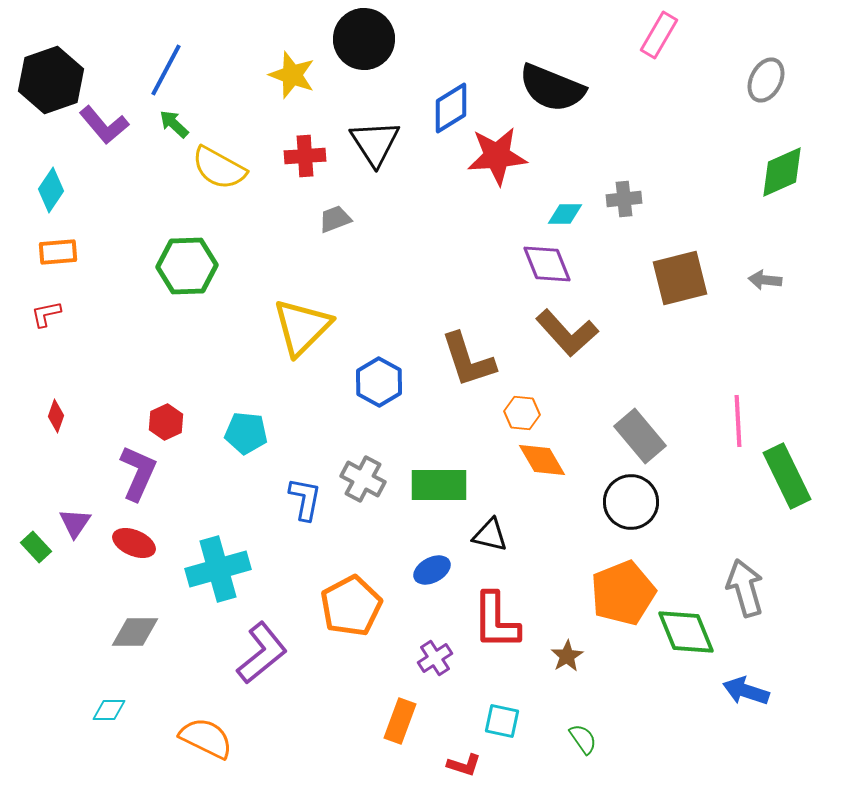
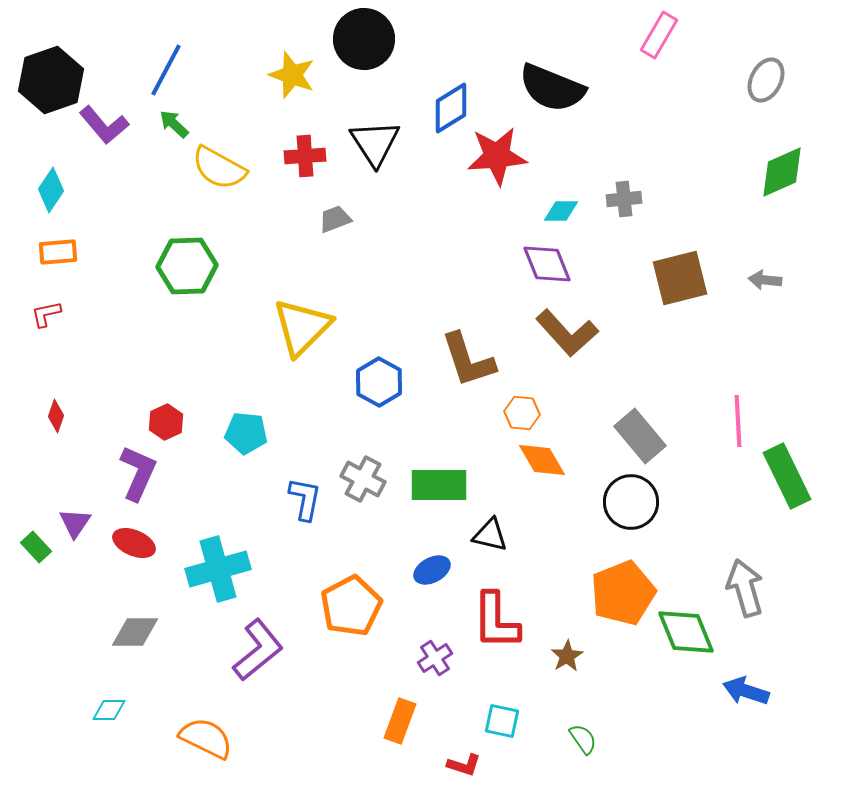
cyan diamond at (565, 214): moved 4 px left, 3 px up
purple L-shape at (262, 653): moved 4 px left, 3 px up
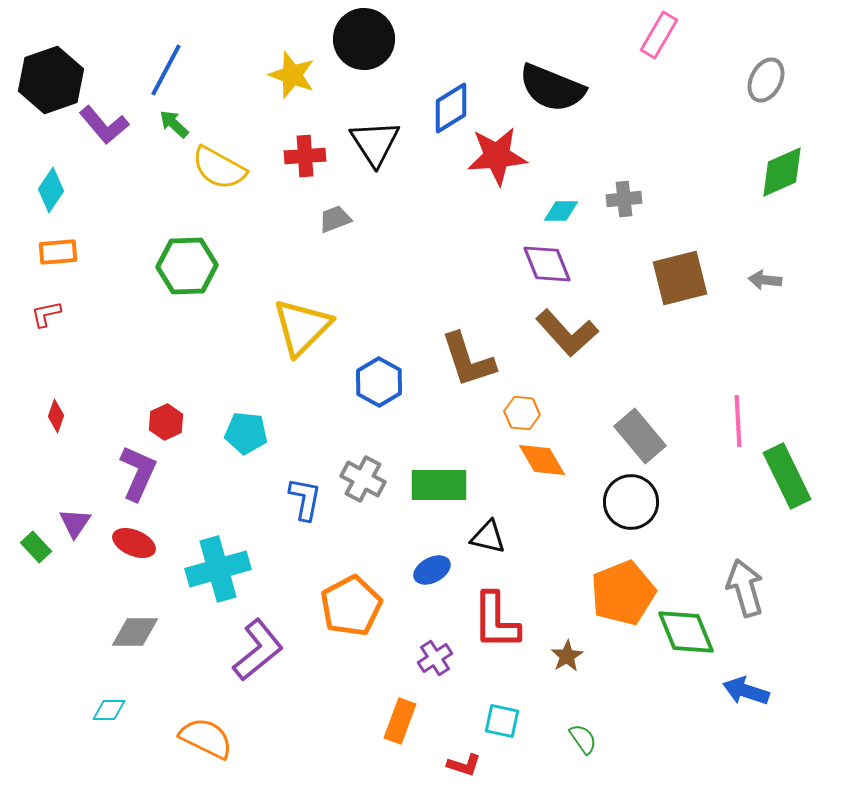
black triangle at (490, 535): moved 2 px left, 2 px down
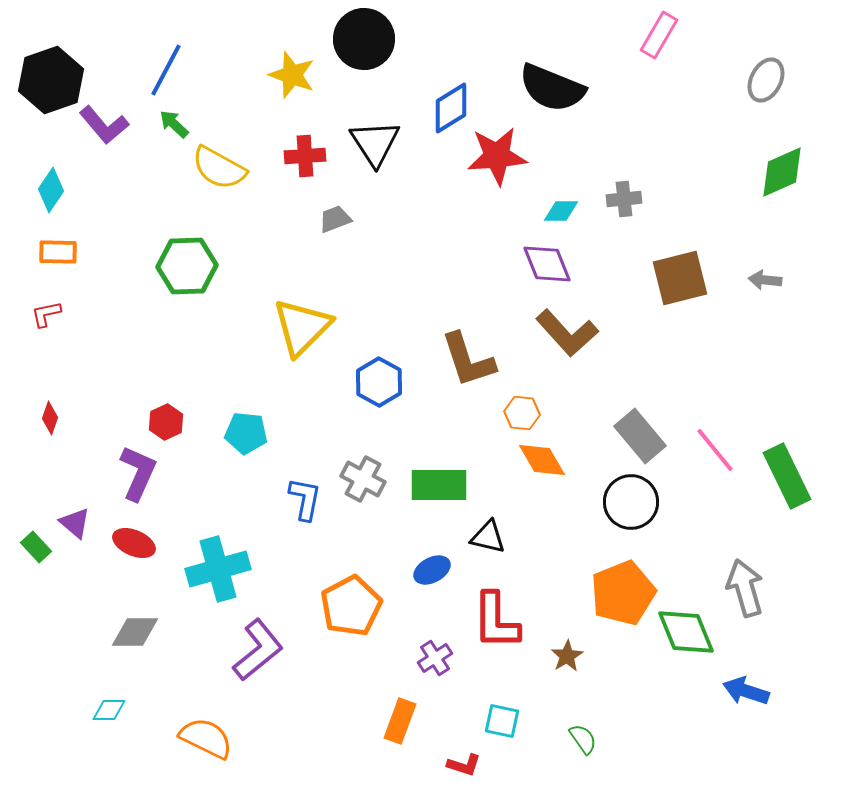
orange rectangle at (58, 252): rotated 6 degrees clockwise
red diamond at (56, 416): moved 6 px left, 2 px down
pink line at (738, 421): moved 23 px left, 29 px down; rotated 36 degrees counterclockwise
purple triangle at (75, 523): rotated 24 degrees counterclockwise
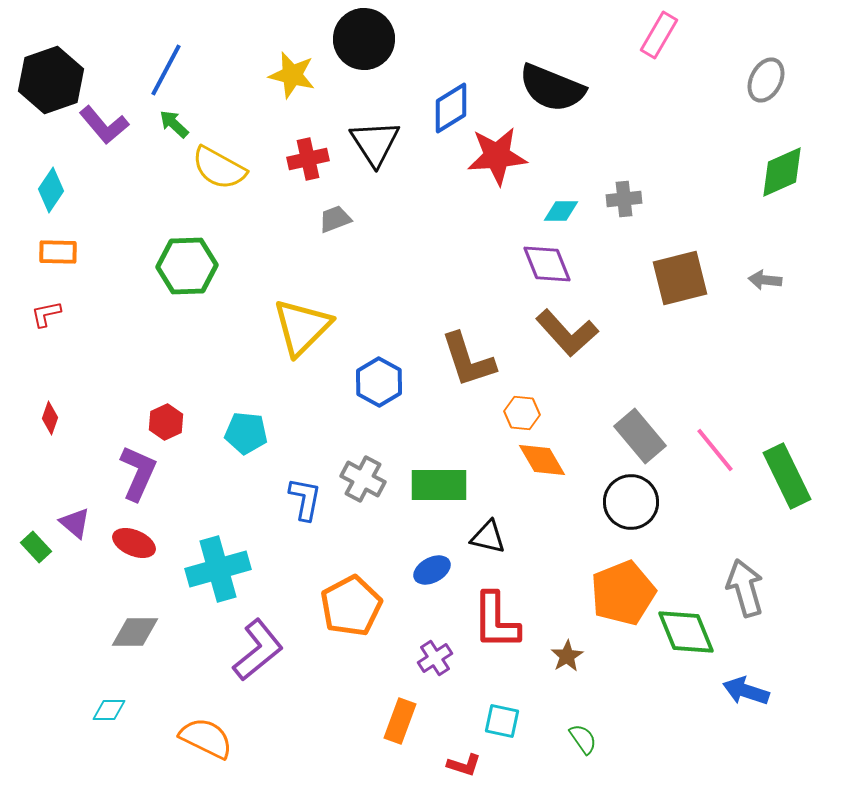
yellow star at (292, 75): rotated 6 degrees counterclockwise
red cross at (305, 156): moved 3 px right, 3 px down; rotated 9 degrees counterclockwise
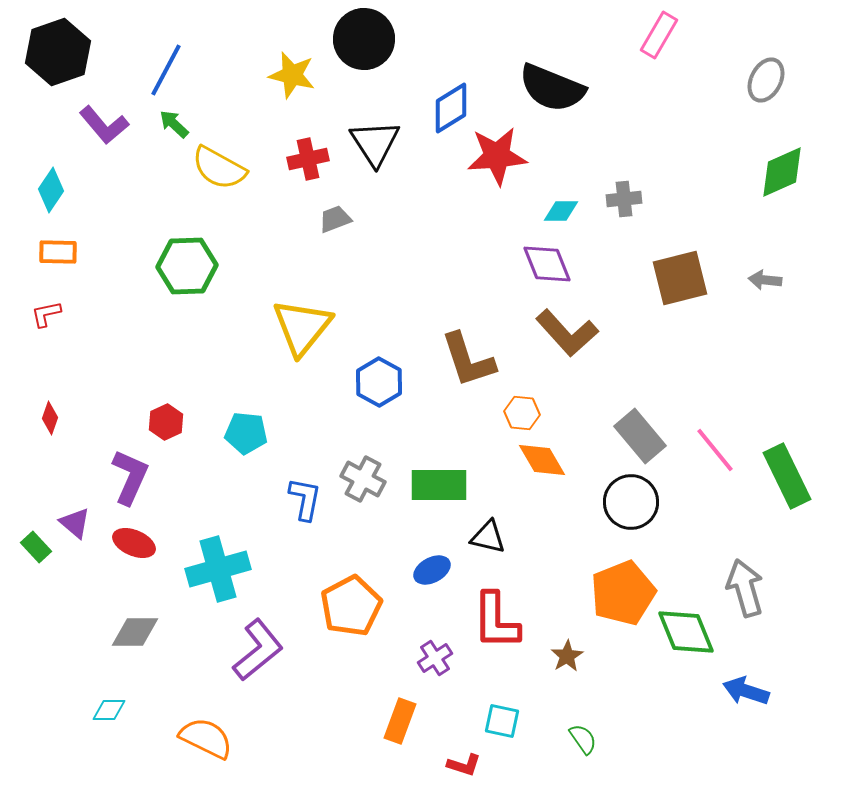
black hexagon at (51, 80): moved 7 px right, 28 px up
yellow triangle at (302, 327): rotated 6 degrees counterclockwise
purple L-shape at (138, 473): moved 8 px left, 4 px down
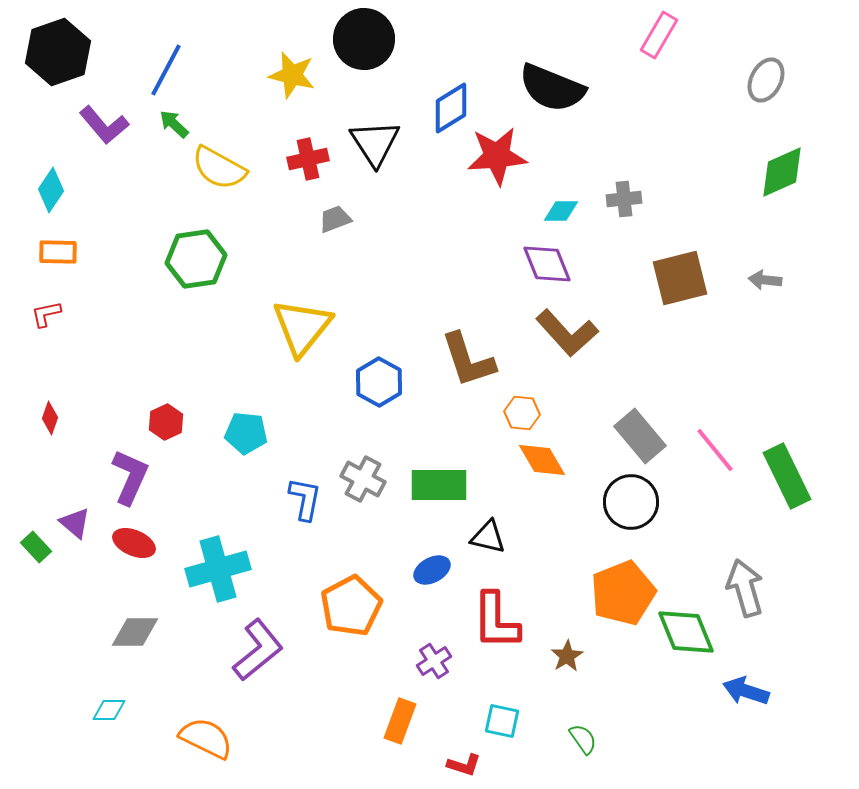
green hexagon at (187, 266): moved 9 px right, 7 px up; rotated 6 degrees counterclockwise
purple cross at (435, 658): moved 1 px left, 3 px down
